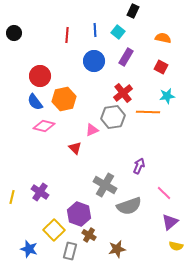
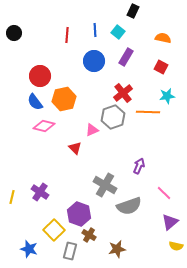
gray hexagon: rotated 10 degrees counterclockwise
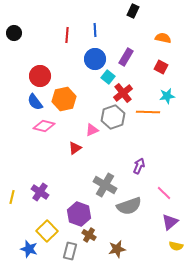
cyan square: moved 10 px left, 45 px down
blue circle: moved 1 px right, 2 px up
red triangle: rotated 40 degrees clockwise
yellow square: moved 7 px left, 1 px down
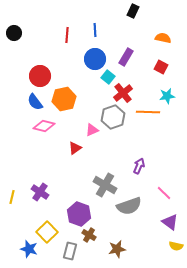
purple triangle: rotated 42 degrees counterclockwise
yellow square: moved 1 px down
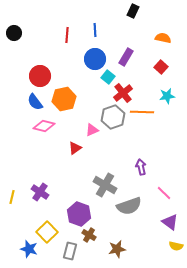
red square: rotated 16 degrees clockwise
orange line: moved 6 px left
purple arrow: moved 2 px right, 1 px down; rotated 35 degrees counterclockwise
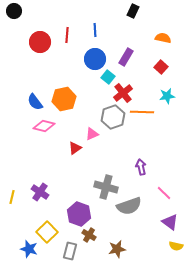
black circle: moved 22 px up
red circle: moved 34 px up
pink triangle: moved 4 px down
gray cross: moved 1 px right, 2 px down; rotated 15 degrees counterclockwise
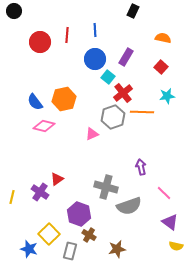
red triangle: moved 18 px left, 31 px down
yellow square: moved 2 px right, 2 px down
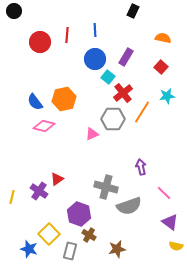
orange line: rotated 60 degrees counterclockwise
gray hexagon: moved 2 px down; rotated 20 degrees clockwise
purple cross: moved 1 px left, 1 px up
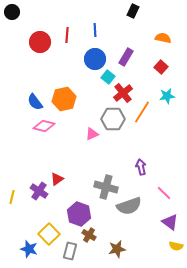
black circle: moved 2 px left, 1 px down
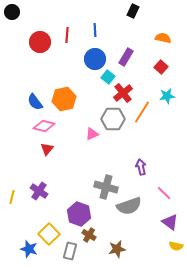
red triangle: moved 10 px left, 30 px up; rotated 16 degrees counterclockwise
